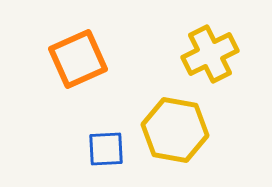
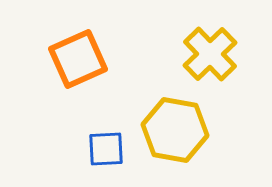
yellow cross: rotated 18 degrees counterclockwise
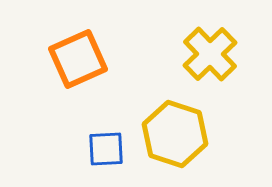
yellow hexagon: moved 4 px down; rotated 8 degrees clockwise
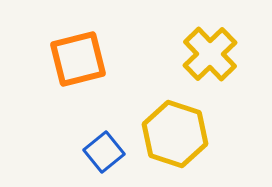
orange square: rotated 10 degrees clockwise
blue square: moved 2 px left, 3 px down; rotated 36 degrees counterclockwise
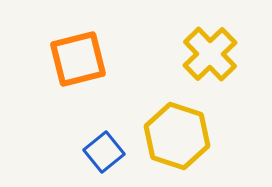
yellow hexagon: moved 2 px right, 2 px down
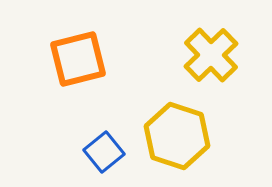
yellow cross: moved 1 px right, 1 px down
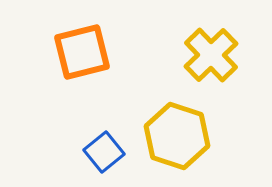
orange square: moved 4 px right, 7 px up
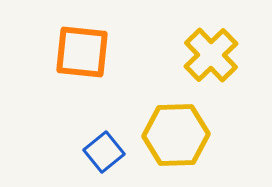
orange square: rotated 20 degrees clockwise
yellow hexagon: moved 1 px left, 1 px up; rotated 20 degrees counterclockwise
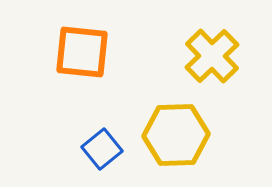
yellow cross: moved 1 px right, 1 px down
blue square: moved 2 px left, 3 px up
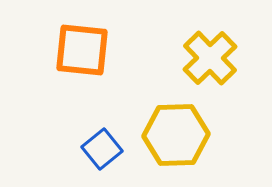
orange square: moved 2 px up
yellow cross: moved 2 px left, 2 px down
